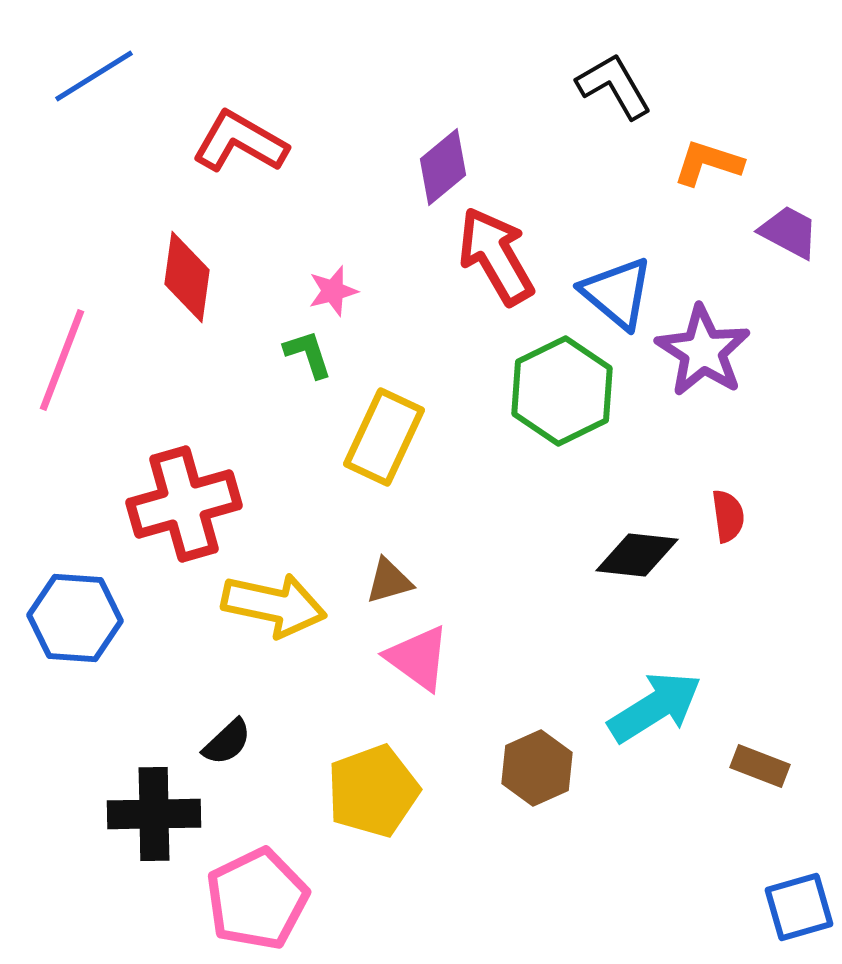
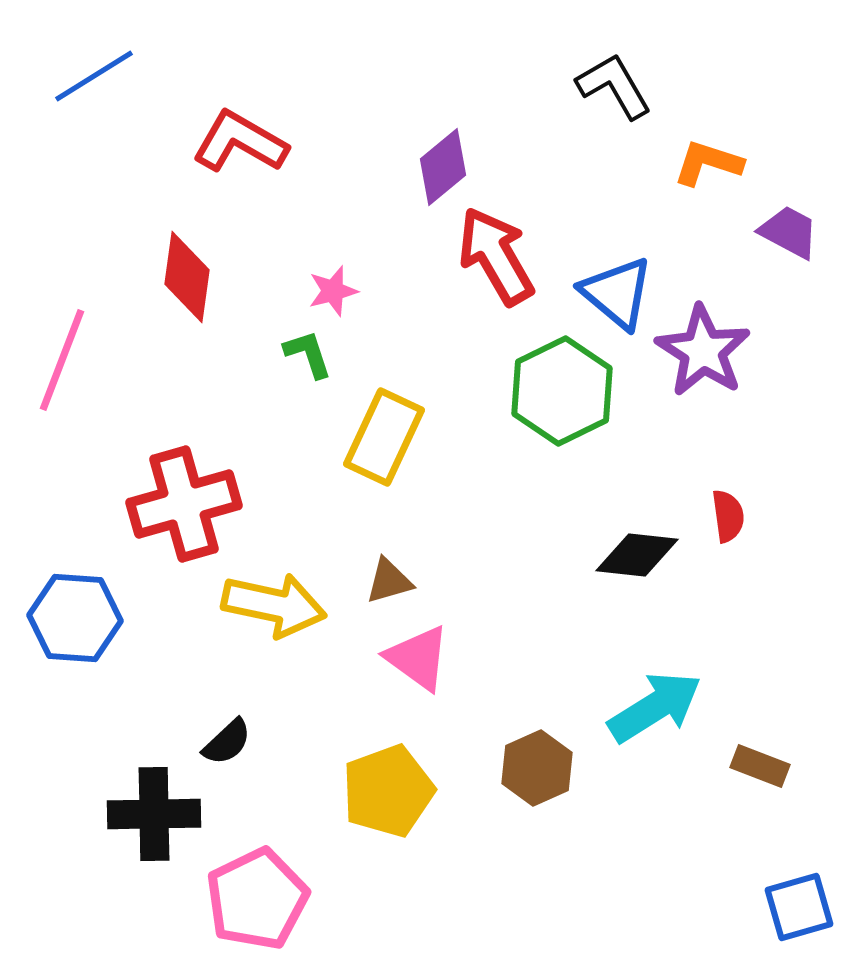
yellow pentagon: moved 15 px right
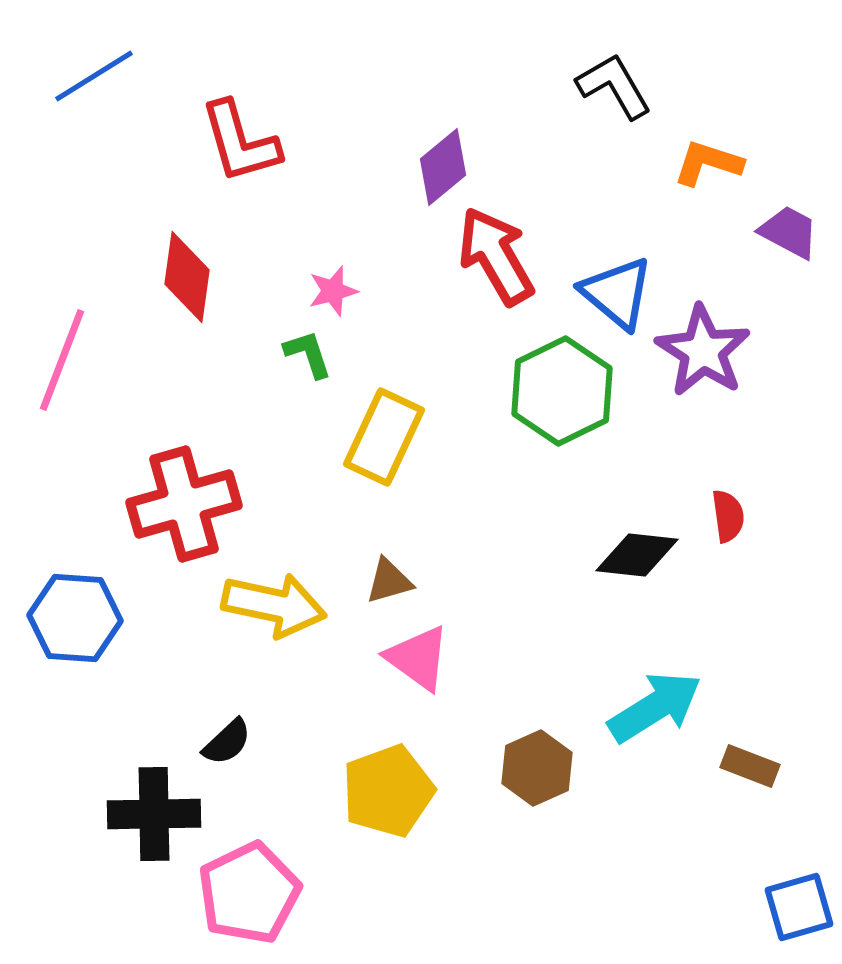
red L-shape: rotated 136 degrees counterclockwise
brown rectangle: moved 10 px left
pink pentagon: moved 8 px left, 6 px up
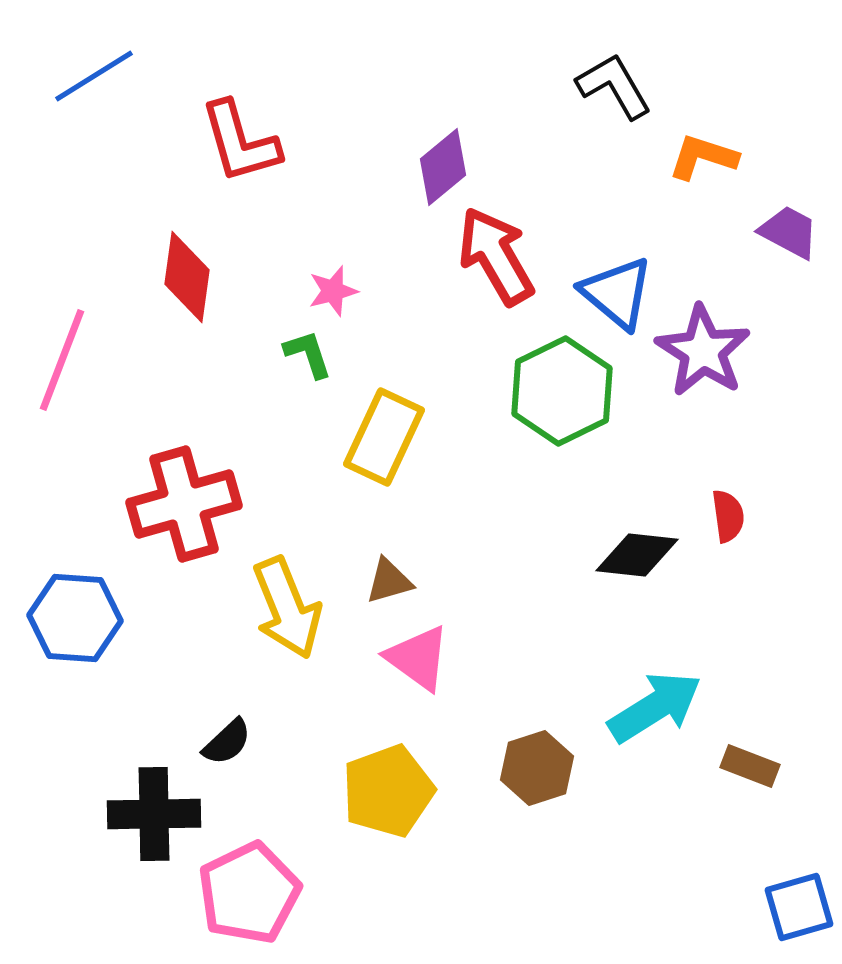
orange L-shape: moved 5 px left, 6 px up
yellow arrow: moved 13 px right, 3 px down; rotated 56 degrees clockwise
brown hexagon: rotated 6 degrees clockwise
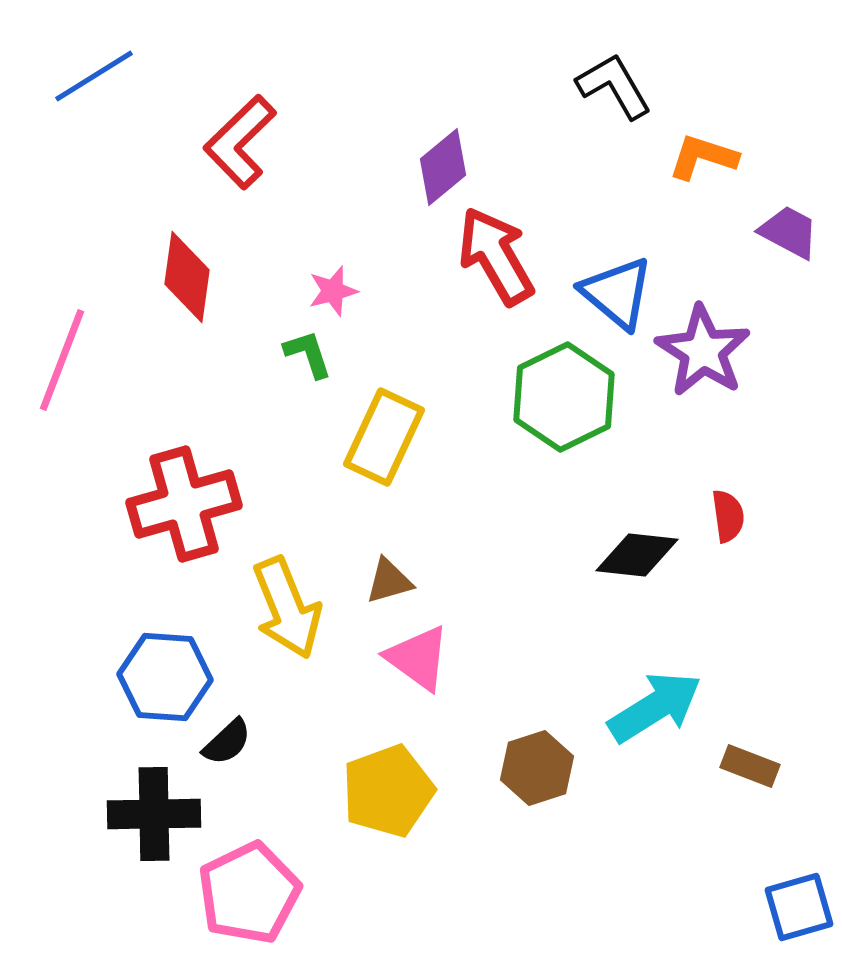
red L-shape: rotated 62 degrees clockwise
green hexagon: moved 2 px right, 6 px down
blue hexagon: moved 90 px right, 59 px down
